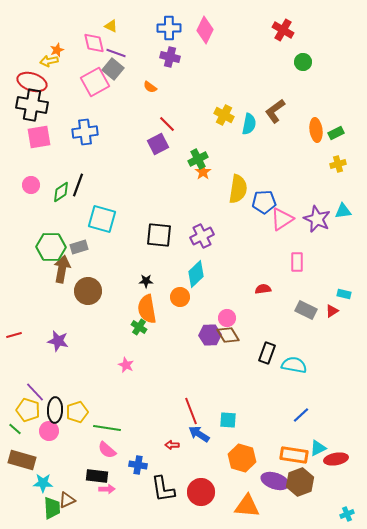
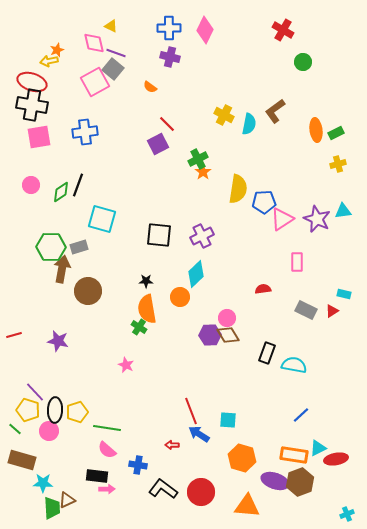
black L-shape at (163, 489): rotated 136 degrees clockwise
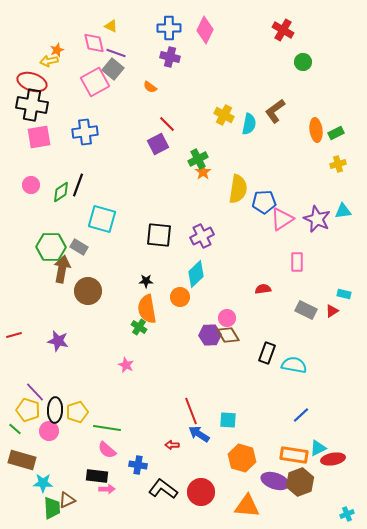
gray rectangle at (79, 247): rotated 48 degrees clockwise
red ellipse at (336, 459): moved 3 px left
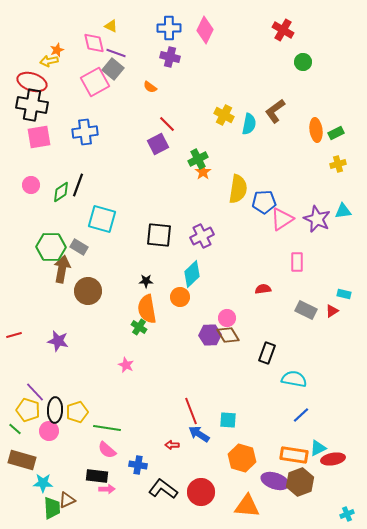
cyan diamond at (196, 274): moved 4 px left
cyan semicircle at (294, 365): moved 14 px down
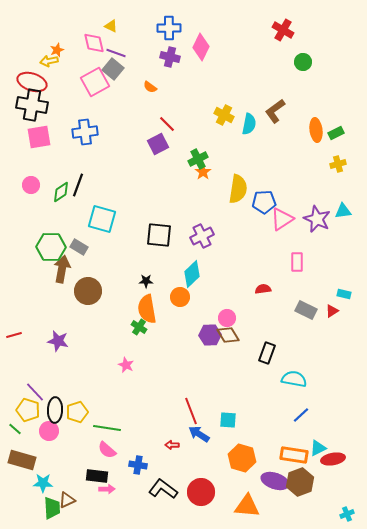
pink diamond at (205, 30): moved 4 px left, 17 px down
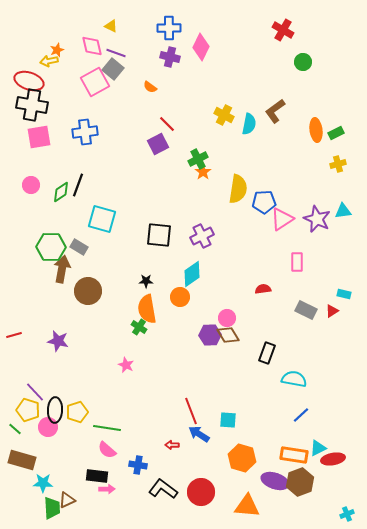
pink diamond at (94, 43): moved 2 px left, 3 px down
red ellipse at (32, 82): moved 3 px left, 1 px up
cyan diamond at (192, 274): rotated 8 degrees clockwise
pink circle at (49, 431): moved 1 px left, 4 px up
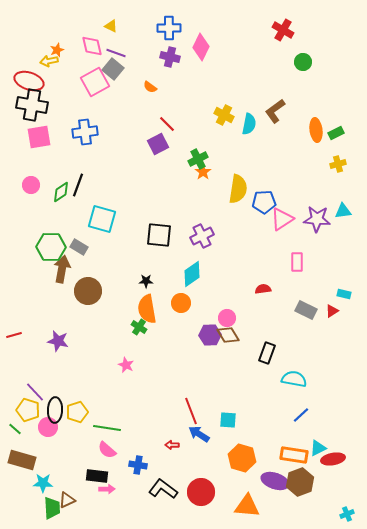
purple star at (317, 219): rotated 20 degrees counterclockwise
orange circle at (180, 297): moved 1 px right, 6 px down
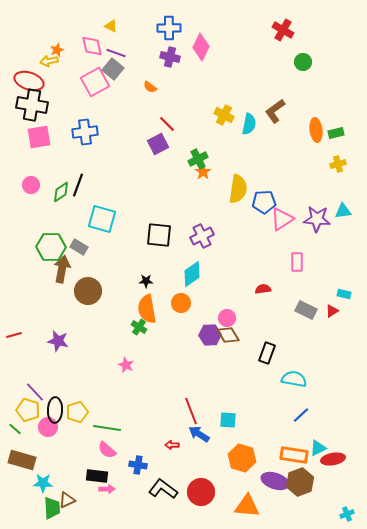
green rectangle at (336, 133): rotated 14 degrees clockwise
